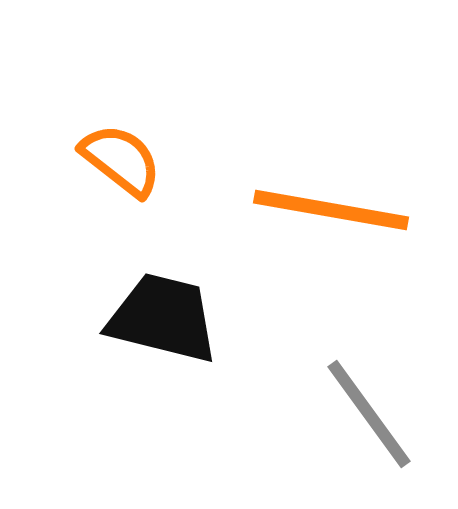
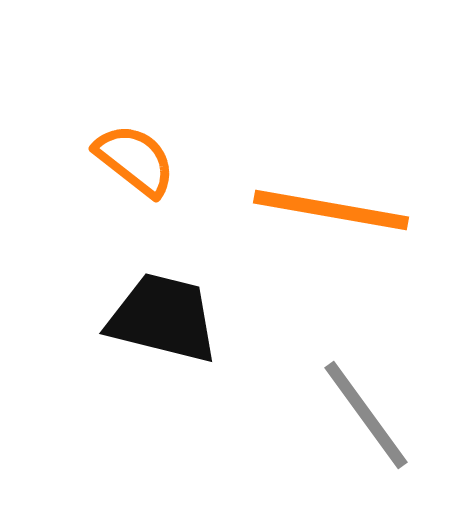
orange semicircle: moved 14 px right
gray line: moved 3 px left, 1 px down
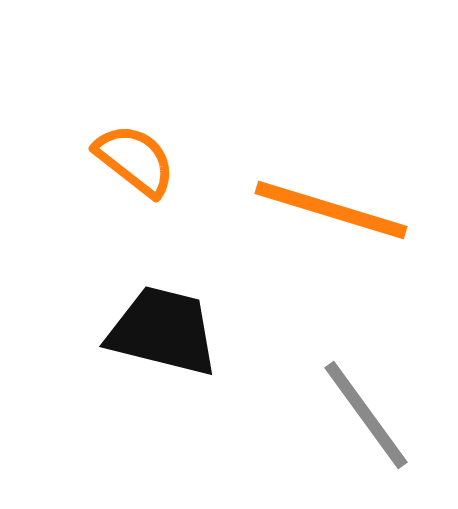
orange line: rotated 7 degrees clockwise
black trapezoid: moved 13 px down
